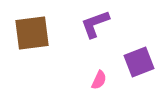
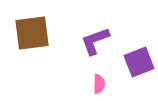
purple L-shape: moved 17 px down
pink semicircle: moved 4 px down; rotated 24 degrees counterclockwise
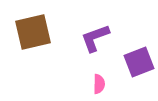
brown square: moved 1 px right, 1 px up; rotated 6 degrees counterclockwise
purple L-shape: moved 3 px up
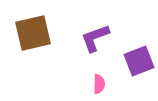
brown square: moved 1 px down
purple square: moved 1 px up
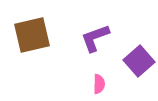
brown square: moved 1 px left, 2 px down
purple square: rotated 20 degrees counterclockwise
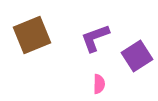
brown square: rotated 9 degrees counterclockwise
purple square: moved 2 px left, 5 px up; rotated 8 degrees clockwise
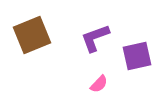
purple square: rotated 20 degrees clockwise
pink semicircle: rotated 42 degrees clockwise
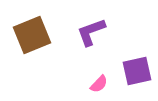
purple L-shape: moved 4 px left, 6 px up
purple square: moved 15 px down
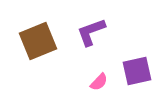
brown square: moved 6 px right, 6 px down
pink semicircle: moved 2 px up
